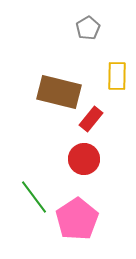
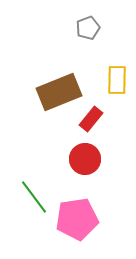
gray pentagon: rotated 10 degrees clockwise
yellow rectangle: moved 4 px down
brown rectangle: rotated 36 degrees counterclockwise
red circle: moved 1 px right
pink pentagon: rotated 24 degrees clockwise
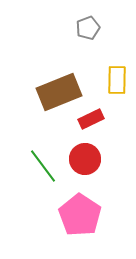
red rectangle: rotated 25 degrees clockwise
green line: moved 9 px right, 31 px up
pink pentagon: moved 3 px right, 4 px up; rotated 30 degrees counterclockwise
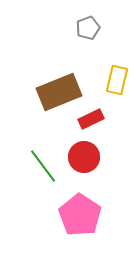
yellow rectangle: rotated 12 degrees clockwise
red circle: moved 1 px left, 2 px up
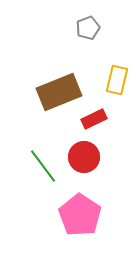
red rectangle: moved 3 px right
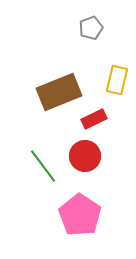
gray pentagon: moved 3 px right
red circle: moved 1 px right, 1 px up
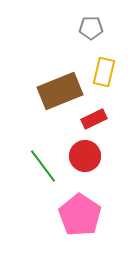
gray pentagon: rotated 20 degrees clockwise
yellow rectangle: moved 13 px left, 8 px up
brown rectangle: moved 1 px right, 1 px up
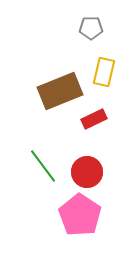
red circle: moved 2 px right, 16 px down
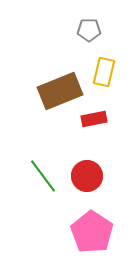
gray pentagon: moved 2 px left, 2 px down
red rectangle: rotated 15 degrees clockwise
green line: moved 10 px down
red circle: moved 4 px down
pink pentagon: moved 12 px right, 17 px down
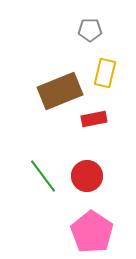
gray pentagon: moved 1 px right
yellow rectangle: moved 1 px right, 1 px down
